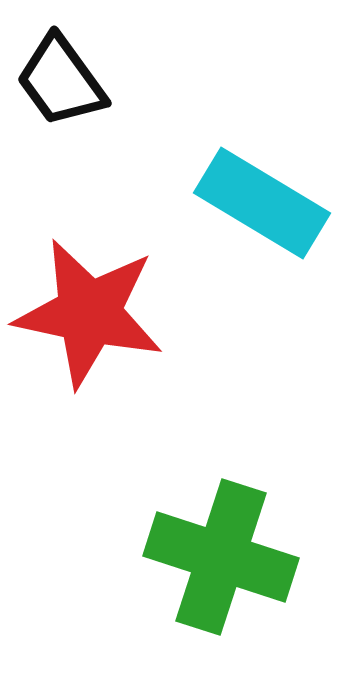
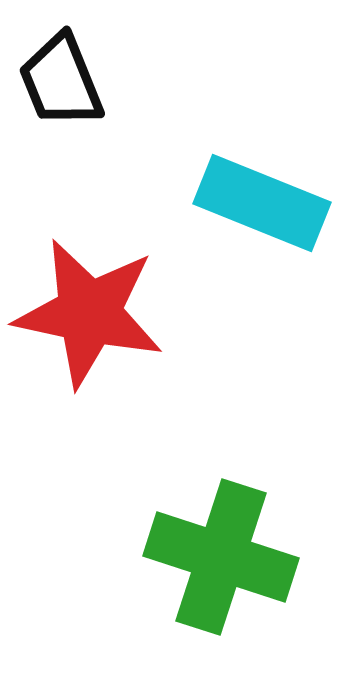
black trapezoid: rotated 14 degrees clockwise
cyan rectangle: rotated 9 degrees counterclockwise
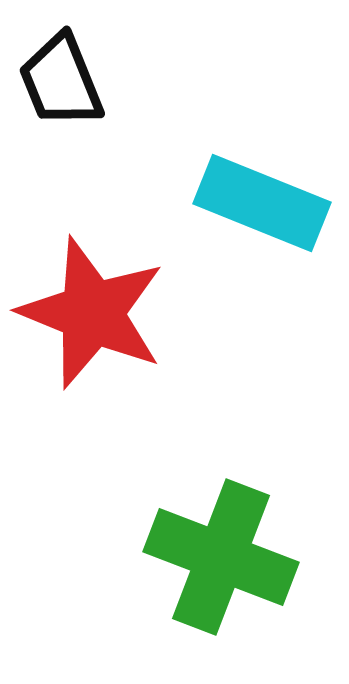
red star: moved 3 px right; rotated 10 degrees clockwise
green cross: rotated 3 degrees clockwise
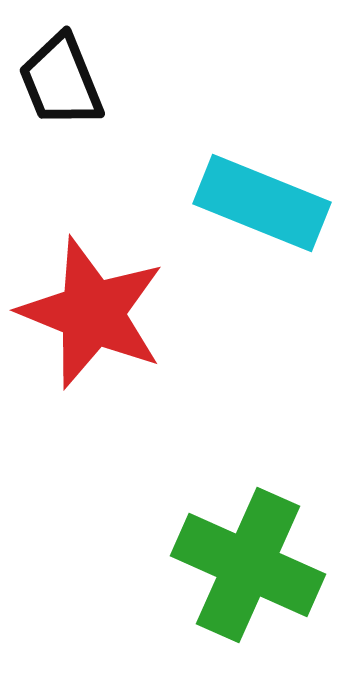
green cross: moved 27 px right, 8 px down; rotated 3 degrees clockwise
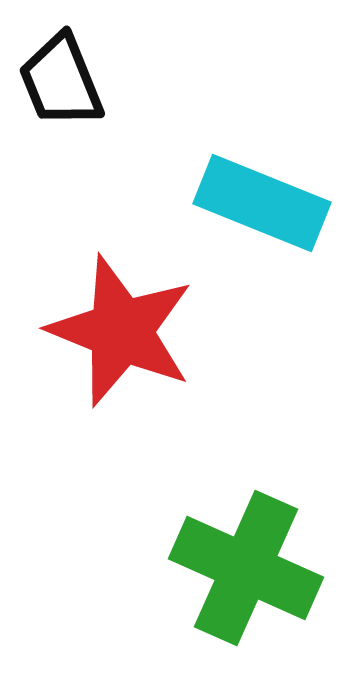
red star: moved 29 px right, 18 px down
green cross: moved 2 px left, 3 px down
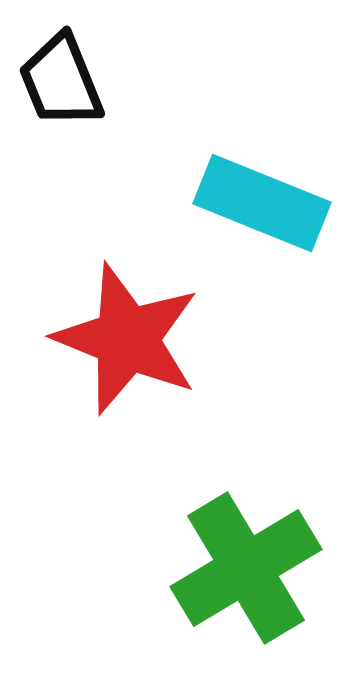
red star: moved 6 px right, 8 px down
green cross: rotated 35 degrees clockwise
